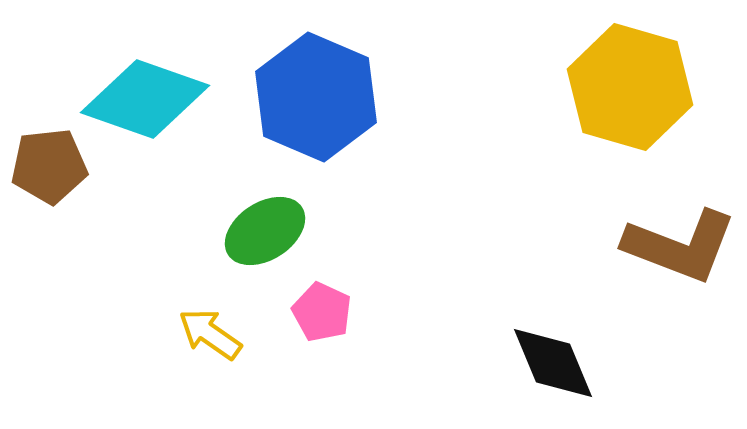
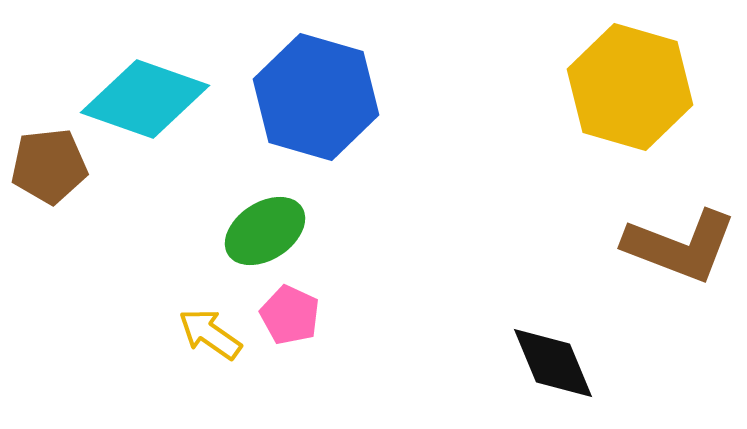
blue hexagon: rotated 7 degrees counterclockwise
pink pentagon: moved 32 px left, 3 px down
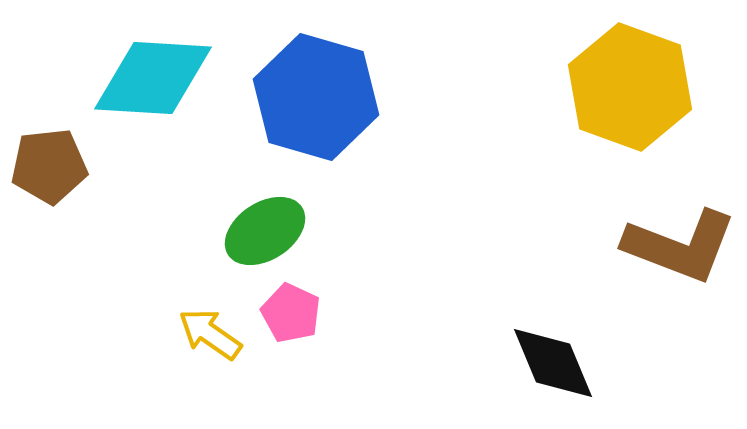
yellow hexagon: rotated 4 degrees clockwise
cyan diamond: moved 8 px right, 21 px up; rotated 16 degrees counterclockwise
pink pentagon: moved 1 px right, 2 px up
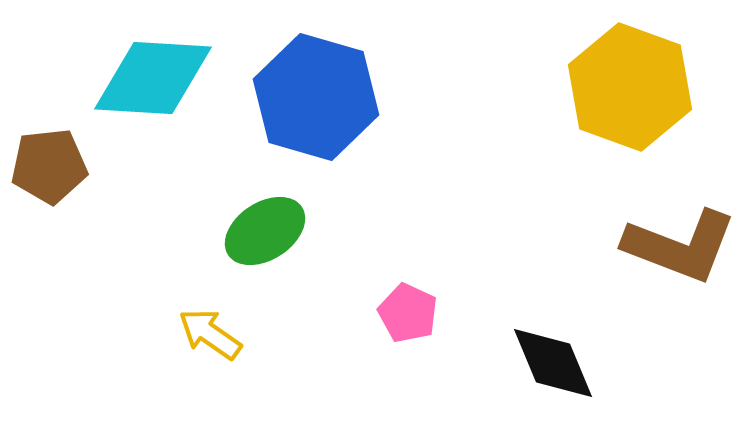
pink pentagon: moved 117 px right
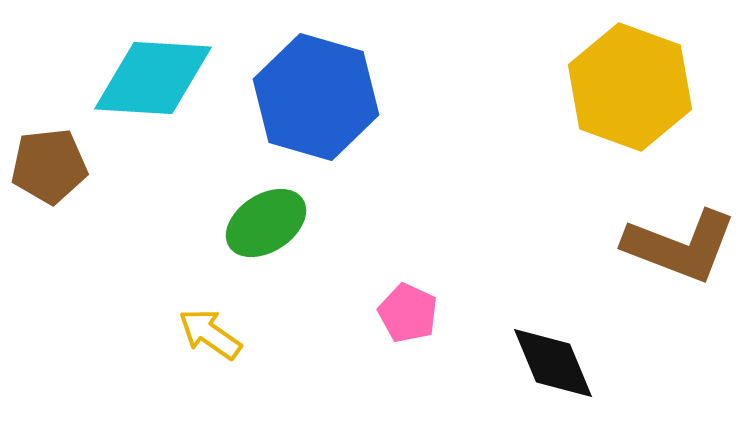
green ellipse: moved 1 px right, 8 px up
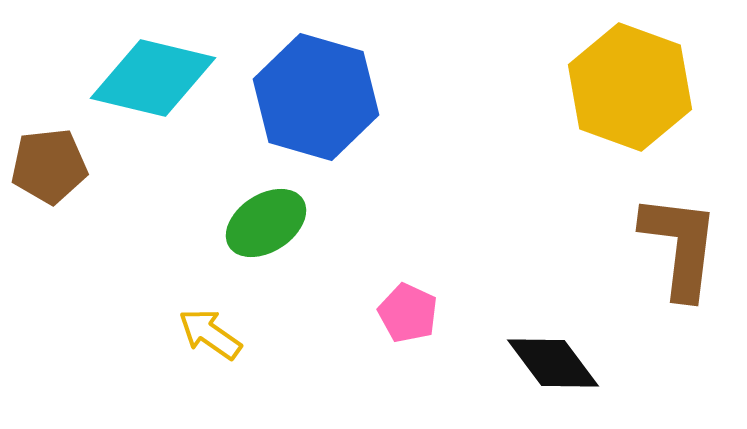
cyan diamond: rotated 10 degrees clockwise
brown L-shape: rotated 104 degrees counterclockwise
black diamond: rotated 14 degrees counterclockwise
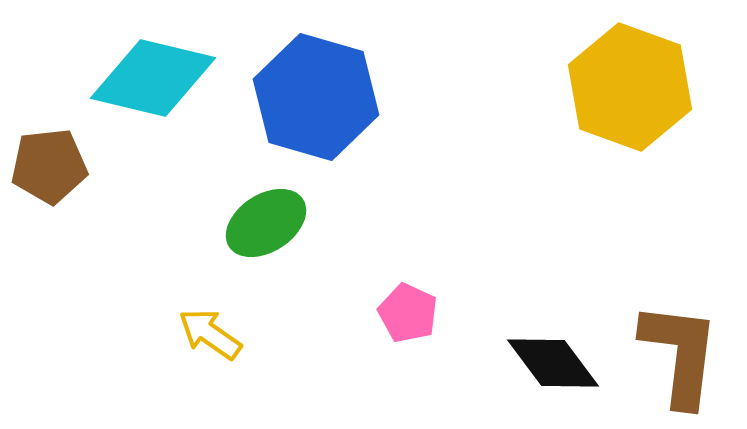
brown L-shape: moved 108 px down
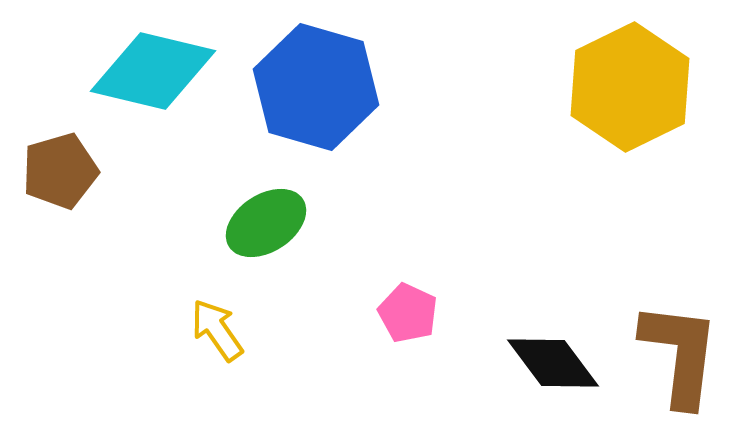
cyan diamond: moved 7 px up
yellow hexagon: rotated 14 degrees clockwise
blue hexagon: moved 10 px up
brown pentagon: moved 11 px right, 5 px down; rotated 10 degrees counterclockwise
yellow arrow: moved 7 px right, 4 px up; rotated 20 degrees clockwise
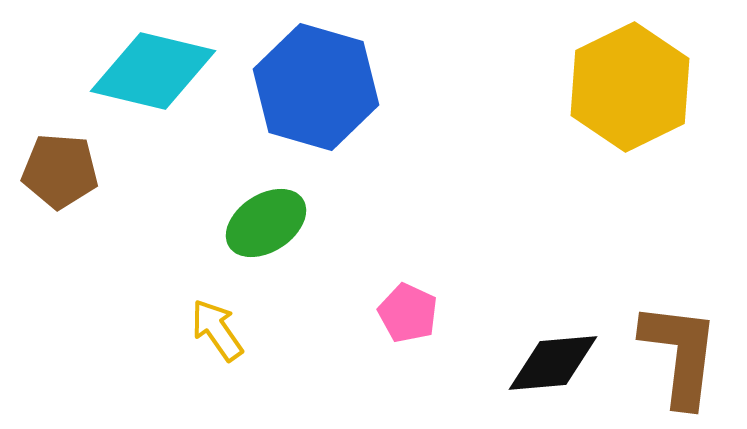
brown pentagon: rotated 20 degrees clockwise
black diamond: rotated 58 degrees counterclockwise
